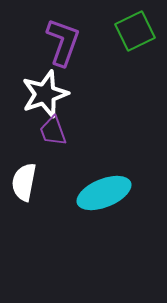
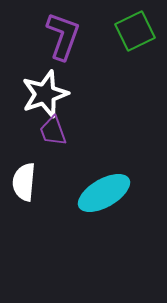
purple L-shape: moved 6 px up
white semicircle: rotated 6 degrees counterclockwise
cyan ellipse: rotated 8 degrees counterclockwise
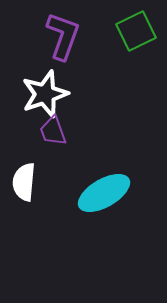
green square: moved 1 px right
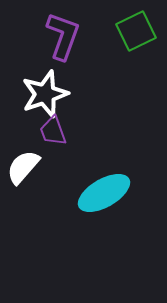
white semicircle: moved 1 px left, 15 px up; rotated 36 degrees clockwise
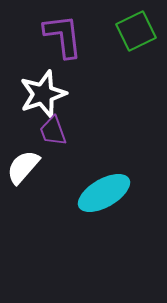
purple L-shape: rotated 27 degrees counterclockwise
white star: moved 2 px left
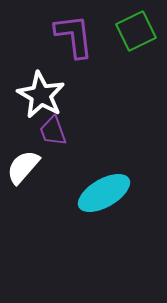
purple L-shape: moved 11 px right
white star: moved 2 px left, 1 px down; rotated 24 degrees counterclockwise
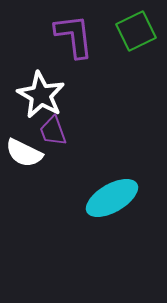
white semicircle: moved 1 px right, 14 px up; rotated 105 degrees counterclockwise
cyan ellipse: moved 8 px right, 5 px down
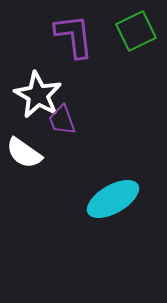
white star: moved 3 px left
purple trapezoid: moved 9 px right, 11 px up
white semicircle: rotated 9 degrees clockwise
cyan ellipse: moved 1 px right, 1 px down
